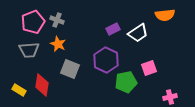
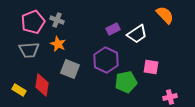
orange semicircle: rotated 126 degrees counterclockwise
white trapezoid: moved 1 px left, 1 px down
pink square: moved 2 px right, 1 px up; rotated 28 degrees clockwise
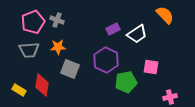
orange star: moved 3 px down; rotated 28 degrees counterclockwise
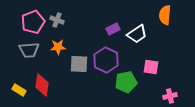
orange semicircle: rotated 132 degrees counterclockwise
gray square: moved 9 px right, 5 px up; rotated 18 degrees counterclockwise
pink cross: moved 1 px up
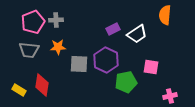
gray cross: moved 1 px left; rotated 24 degrees counterclockwise
gray trapezoid: rotated 10 degrees clockwise
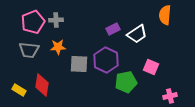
pink square: rotated 14 degrees clockwise
